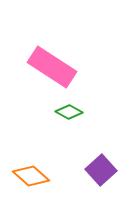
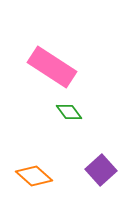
green diamond: rotated 24 degrees clockwise
orange diamond: moved 3 px right
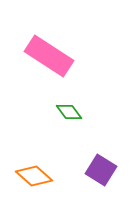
pink rectangle: moved 3 px left, 11 px up
purple square: rotated 16 degrees counterclockwise
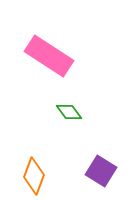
purple square: moved 1 px down
orange diamond: rotated 69 degrees clockwise
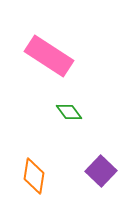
purple square: rotated 12 degrees clockwise
orange diamond: rotated 12 degrees counterclockwise
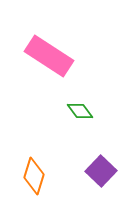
green diamond: moved 11 px right, 1 px up
orange diamond: rotated 9 degrees clockwise
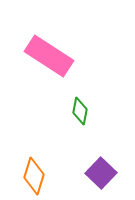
green diamond: rotated 48 degrees clockwise
purple square: moved 2 px down
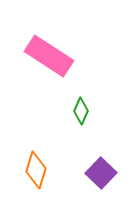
green diamond: moved 1 px right; rotated 12 degrees clockwise
orange diamond: moved 2 px right, 6 px up
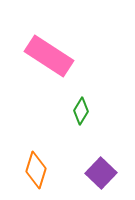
green diamond: rotated 8 degrees clockwise
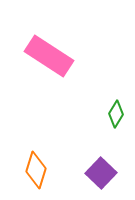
green diamond: moved 35 px right, 3 px down
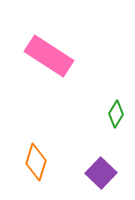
orange diamond: moved 8 px up
